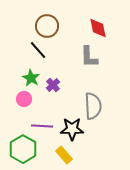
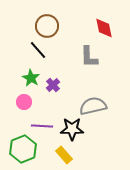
red diamond: moved 6 px right
pink circle: moved 3 px down
gray semicircle: rotated 100 degrees counterclockwise
green hexagon: rotated 8 degrees clockwise
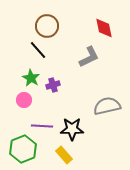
gray L-shape: rotated 115 degrees counterclockwise
purple cross: rotated 24 degrees clockwise
pink circle: moved 2 px up
gray semicircle: moved 14 px right
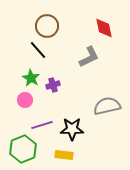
pink circle: moved 1 px right
purple line: moved 1 px up; rotated 20 degrees counterclockwise
yellow rectangle: rotated 42 degrees counterclockwise
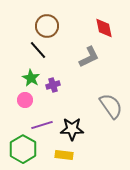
gray semicircle: moved 4 px right; rotated 68 degrees clockwise
green hexagon: rotated 8 degrees counterclockwise
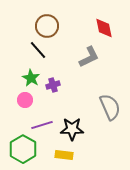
gray semicircle: moved 1 px left, 1 px down; rotated 12 degrees clockwise
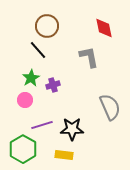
gray L-shape: rotated 75 degrees counterclockwise
green star: rotated 12 degrees clockwise
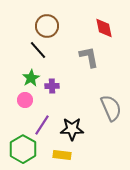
purple cross: moved 1 px left, 1 px down; rotated 16 degrees clockwise
gray semicircle: moved 1 px right, 1 px down
purple line: rotated 40 degrees counterclockwise
yellow rectangle: moved 2 px left
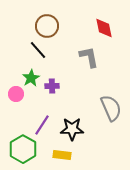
pink circle: moved 9 px left, 6 px up
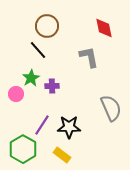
black star: moved 3 px left, 2 px up
yellow rectangle: rotated 30 degrees clockwise
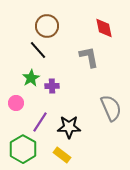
pink circle: moved 9 px down
purple line: moved 2 px left, 3 px up
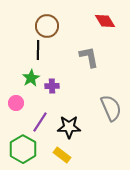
red diamond: moved 1 px right, 7 px up; rotated 20 degrees counterclockwise
black line: rotated 42 degrees clockwise
